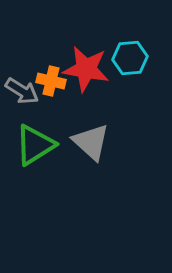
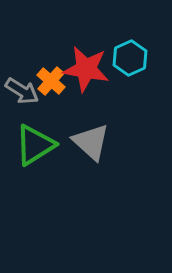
cyan hexagon: rotated 20 degrees counterclockwise
orange cross: rotated 28 degrees clockwise
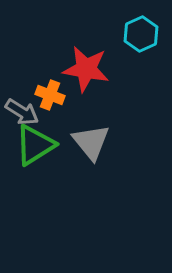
cyan hexagon: moved 11 px right, 24 px up
orange cross: moved 1 px left, 14 px down; rotated 20 degrees counterclockwise
gray arrow: moved 21 px down
gray triangle: rotated 9 degrees clockwise
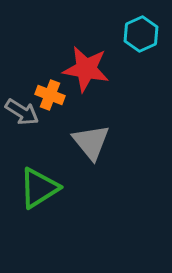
green triangle: moved 4 px right, 43 px down
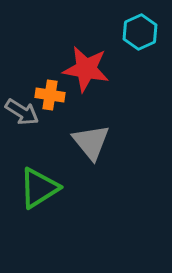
cyan hexagon: moved 1 px left, 2 px up
orange cross: rotated 12 degrees counterclockwise
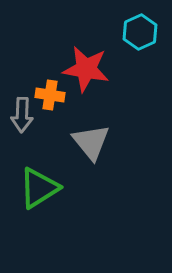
gray arrow: moved 3 px down; rotated 60 degrees clockwise
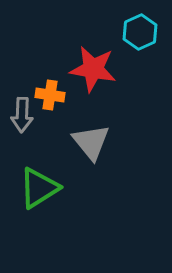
red star: moved 7 px right
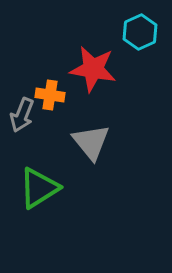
gray arrow: rotated 20 degrees clockwise
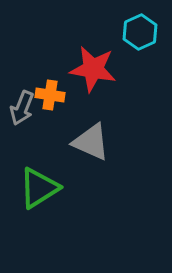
gray arrow: moved 7 px up
gray triangle: rotated 27 degrees counterclockwise
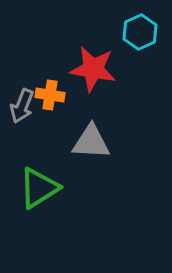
gray arrow: moved 2 px up
gray triangle: rotated 21 degrees counterclockwise
